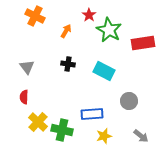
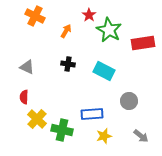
gray triangle: rotated 28 degrees counterclockwise
yellow cross: moved 1 px left, 3 px up
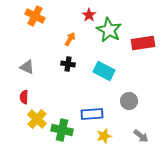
orange arrow: moved 4 px right, 8 px down
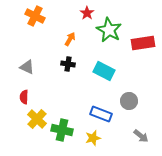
red star: moved 2 px left, 2 px up
blue rectangle: moved 9 px right; rotated 25 degrees clockwise
yellow star: moved 11 px left, 2 px down
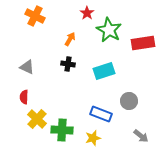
cyan rectangle: rotated 45 degrees counterclockwise
green cross: rotated 10 degrees counterclockwise
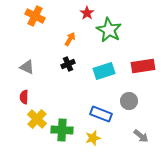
red rectangle: moved 23 px down
black cross: rotated 32 degrees counterclockwise
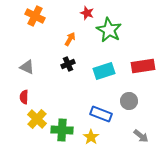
red star: rotated 16 degrees counterclockwise
yellow star: moved 2 px left, 1 px up; rotated 21 degrees counterclockwise
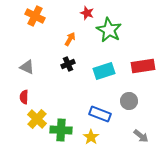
blue rectangle: moved 1 px left
green cross: moved 1 px left
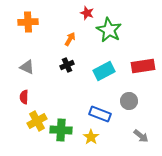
orange cross: moved 7 px left, 6 px down; rotated 30 degrees counterclockwise
black cross: moved 1 px left, 1 px down
cyan rectangle: rotated 10 degrees counterclockwise
yellow cross: moved 2 px down; rotated 18 degrees clockwise
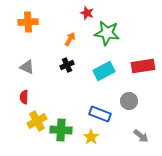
green star: moved 2 px left, 3 px down; rotated 20 degrees counterclockwise
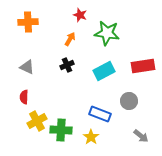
red star: moved 7 px left, 2 px down
